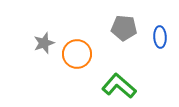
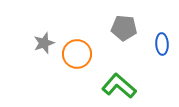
blue ellipse: moved 2 px right, 7 px down
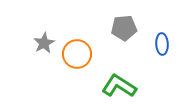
gray pentagon: rotated 10 degrees counterclockwise
gray star: rotated 10 degrees counterclockwise
green L-shape: rotated 8 degrees counterclockwise
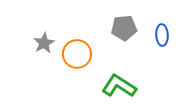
blue ellipse: moved 9 px up
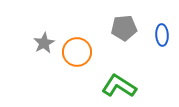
orange circle: moved 2 px up
